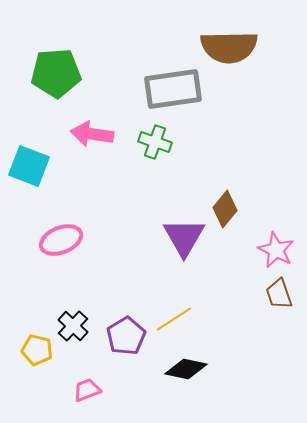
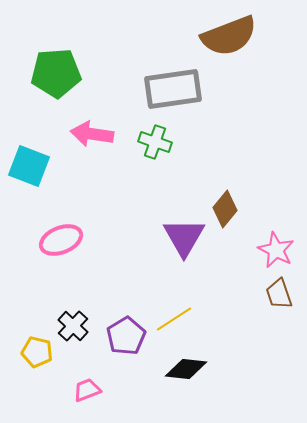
brown semicircle: moved 11 px up; rotated 20 degrees counterclockwise
yellow pentagon: moved 2 px down
black diamond: rotated 6 degrees counterclockwise
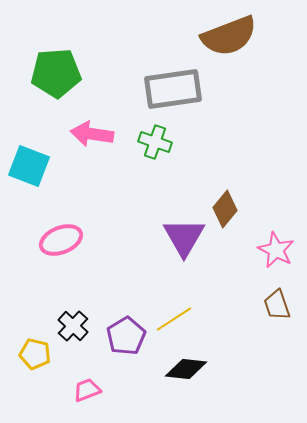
brown trapezoid: moved 2 px left, 11 px down
yellow pentagon: moved 2 px left, 2 px down
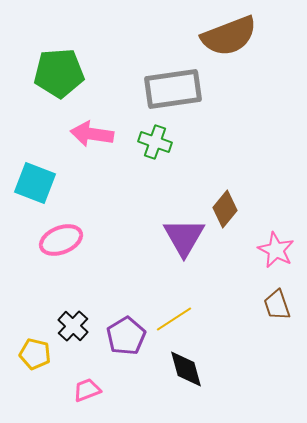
green pentagon: moved 3 px right
cyan square: moved 6 px right, 17 px down
black diamond: rotated 69 degrees clockwise
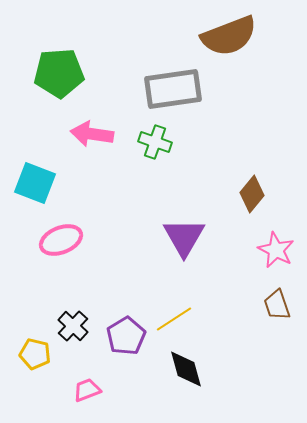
brown diamond: moved 27 px right, 15 px up
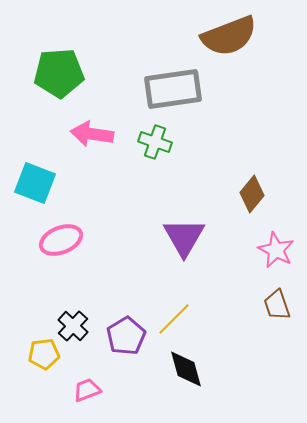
yellow line: rotated 12 degrees counterclockwise
yellow pentagon: moved 9 px right; rotated 20 degrees counterclockwise
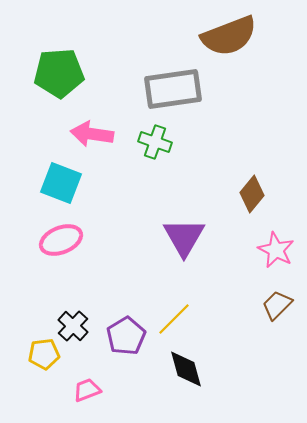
cyan square: moved 26 px right
brown trapezoid: rotated 64 degrees clockwise
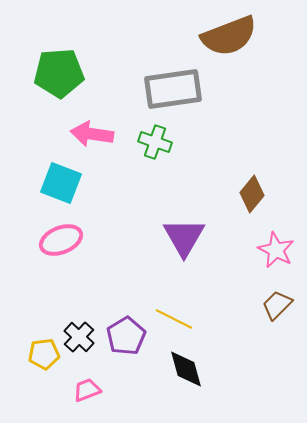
yellow line: rotated 72 degrees clockwise
black cross: moved 6 px right, 11 px down
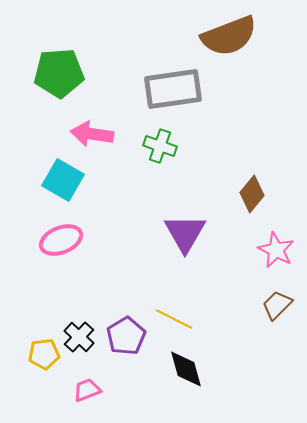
green cross: moved 5 px right, 4 px down
cyan square: moved 2 px right, 3 px up; rotated 9 degrees clockwise
purple triangle: moved 1 px right, 4 px up
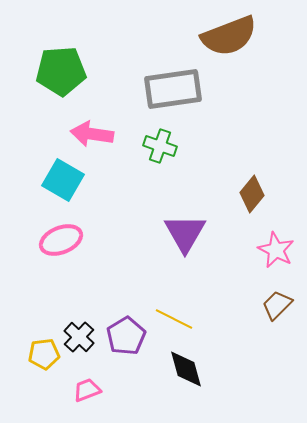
green pentagon: moved 2 px right, 2 px up
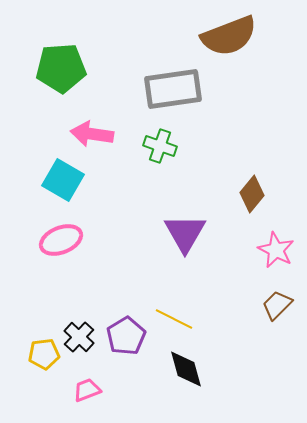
green pentagon: moved 3 px up
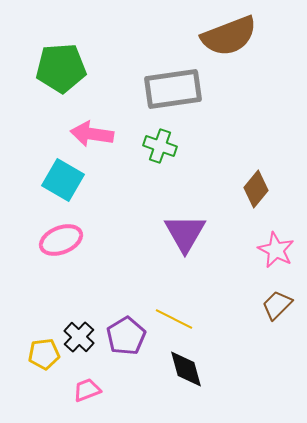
brown diamond: moved 4 px right, 5 px up
